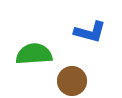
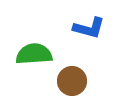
blue L-shape: moved 1 px left, 4 px up
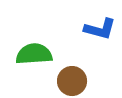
blue L-shape: moved 11 px right, 1 px down
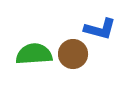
brown circle: moved 1 px right, 27 px up
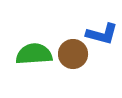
blue L-shape: moved 2 px right, 5 px down
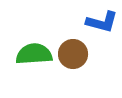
blue L-shape: moved 12 px up
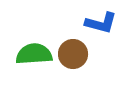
blue L-shape: moved 1 px left, 1 px down
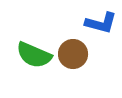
green semicircle: moved 1 px down; rotated 153 degrees counterclockwise
